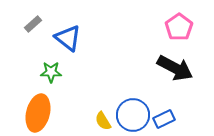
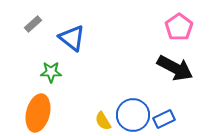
blue triangle: moved 4 px right
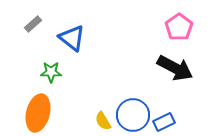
blue rectangle: moved 3 px down
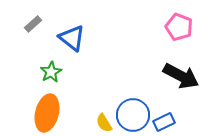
pink pentagon: rotated 16 degrees counterclockwise
black arrow: moved 6 px right, 8 px down
green star: rotated 30 degrees counterclockwise
orange ellipse: moved 9 px right
yellow semicircle: moved 1 px right, 2 px down
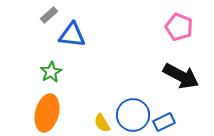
gray rectangle: moved 16 px right, 9 px up
blue triangle: moved 3 px up; rotated 32 degrees counterclockwise
yellow semicircle: moved 2 px left
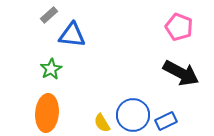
green star: moved 3 px up
black arrow: moved 3 px up
orange ellipse: rotated 9 degrees counterclockwise
blue rectangle: moved 2 px right, 1 px up
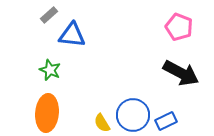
green star: moved 1 px left, 1 px down; rotated 20 degrees counterclockwise
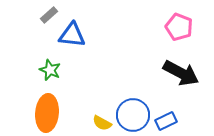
yellow semicircle: rotated 30 degrees counterclockwise
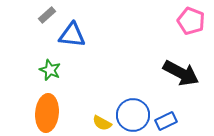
gray rectangle: moved 2 px left
pink pentagon: moved 12 px right, 6 px up
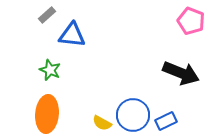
black arrow: rotated 6 degrees counterclockwise
orange ellipse: moved 1 px down
